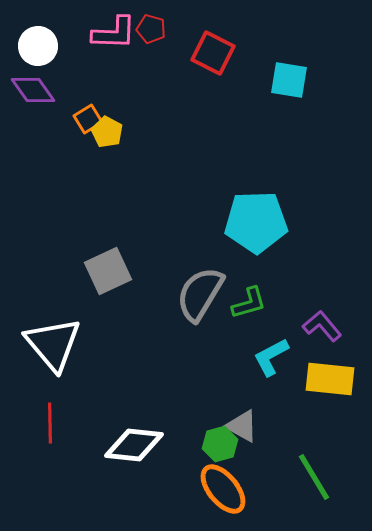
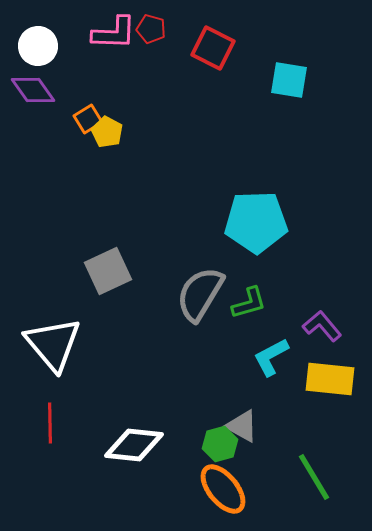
red square: moved 5 px up
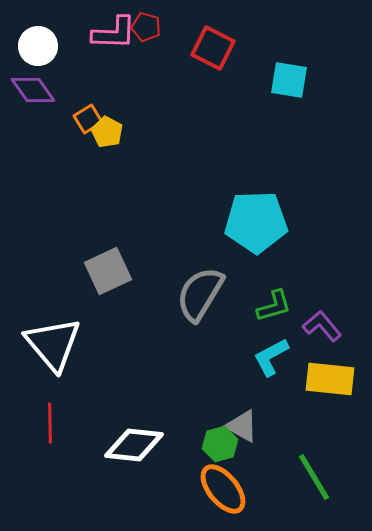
red pentagon: moved 5 px left, 2 px up
green L-shape: moved 25 px right, 3 px down
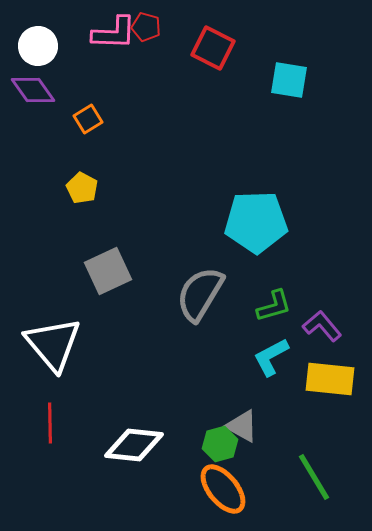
yellow pentagon: moved 25 px left, 56 px down
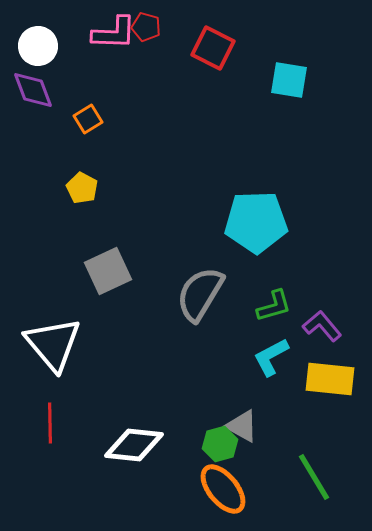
purple diamond: rotated 15 degrees clockwise
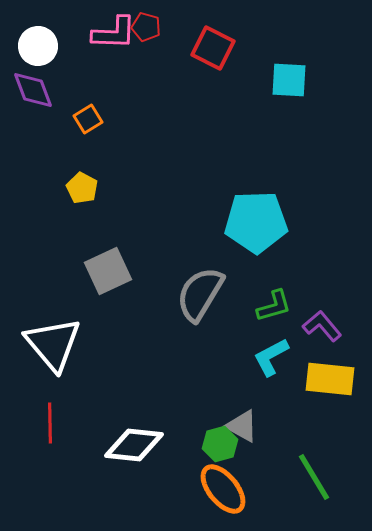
cyan square: rotated 6 degrees counterclockwise
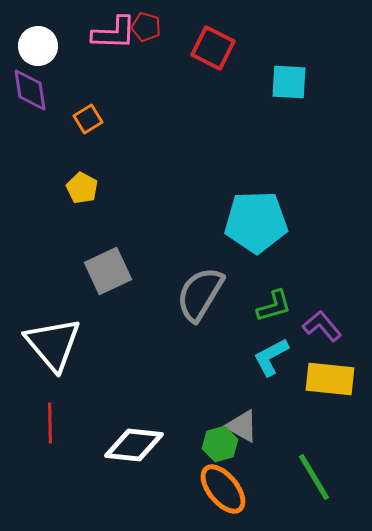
cyan square: moved 2 px down
purple diamond: moved 3 px left; rotated 12 degrees clockwise
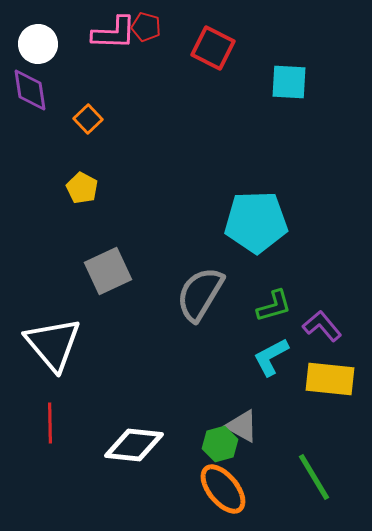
white circle: moved 2 px up
orange square: rotated 12 degrees counterclockwise
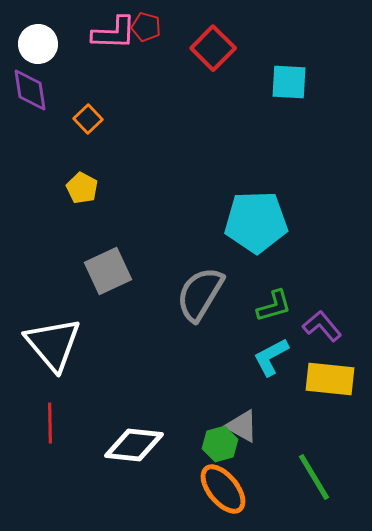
red square: rotated 18 degrees clockwise
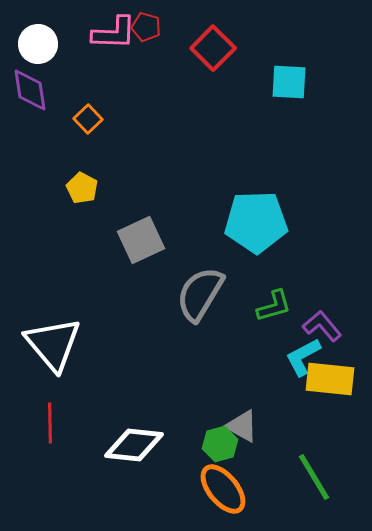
gray square: moved 33 px right, 31 px up
cyan L-shape: moved 32 px right
